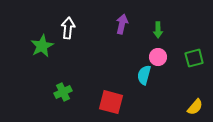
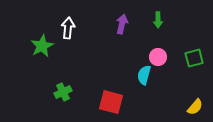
green arrow: moved 10 px up
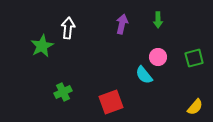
cyan semicircle: rotated 54 degrees counterclockwise
red square: rotated 35 degrees counterclockwise
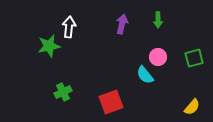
white arrow: moved 1 px right, 1 px up
green star: moved 7 px right; rotated 15 degrees clockwise
cyan semicircle: moved 1 px right
yellow semicircle: moved 3 px left
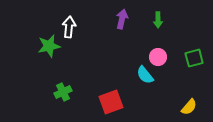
purple arrow: moved 5 px up
yellow semicircle: moved 3 px left
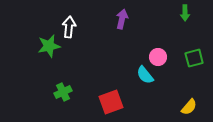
green arrow: moved 27 px right, 7 px up
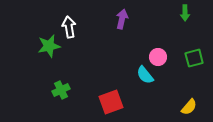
white arrow: rotated 15 degrees counterclockwise
green cross: moved 2 px left, 2 px up
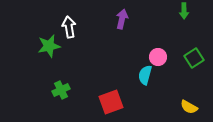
green arrow: moved 1 px left, 2 px up
green square: rotated 18 degrees counterclockwise
cyan semicircle: rotated 54 degrees clockwise
yellow semicircle: rotated 78 degrees clockwise
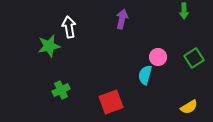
yellow semicircle: rotated 60 degrees counterclockwise
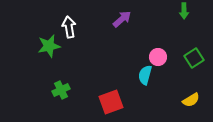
purple arrow: rotated 36 degrees clockwise
yellow semicircle: moved 2 px right, 7 px up
